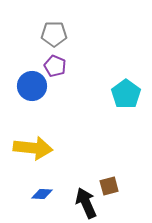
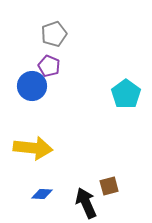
gray pentagon: rotated 20 degrees counterclockwise
purple pentagon: moved 6 px left
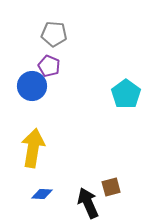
gray pentagon: rotated 25 degrees clockwise
yellow arrow: rotated 87 degrees counterclockwise
brown square: moved 2 px right, 1 px down
black arrow: moved 2 px right
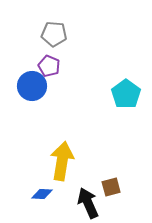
yellow arrow: moved 29 px right, 13 px down
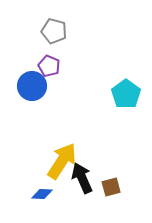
gray pentagon: moved 3 px up; rotated 10 degrees clockwise
yellow arrow: rotated 24 degrees clockwise
black arrow: moved 6 px left, 25 px up
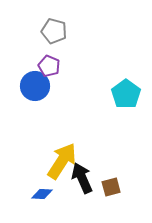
blue circle: moved 3 px right
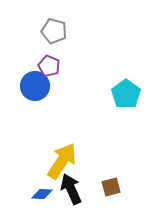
black arrow: moved 11 px left, 11 px down
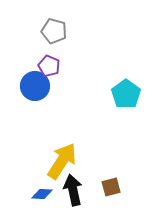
black arrow: moved 2 px right, 1 px down; rotated 12 degrees clockwise
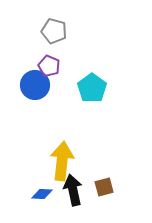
blue circle: moved 1 px up
cyan pentagon: moved 34 px left, 6 px up
yellow arrow: rotated 27 degrees counterclockwise
brown square: moved 7 px left
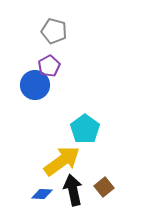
purple pentagon: rotated 20 degrees clockwise
cyan pentagon: moved 7 px left, 41 px down
yellow arrow: rotated 48 degrees clockwise
brown square: rotated 24 degrees counterclockwise
